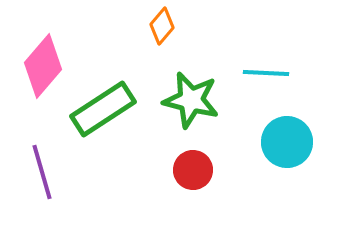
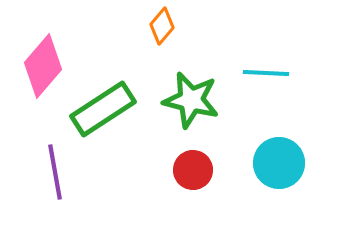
cyan circle: moved 8 px left, 21 px down
purple line: moved 13 px right; rotated 6 degrees clockwise
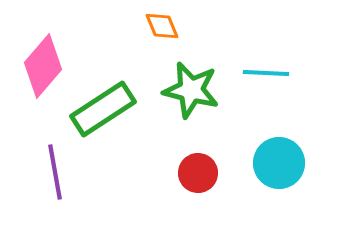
orange diamond: rotated 63 degrees counterclockwise
green star: moved 10 px up
red circle: moved 5 px right, 3 px down
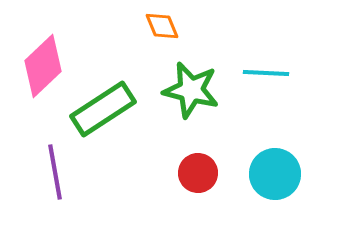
pink diamond: rotated 6 degrees clockwise
cyan circle: moved 4 px left, 11 px down
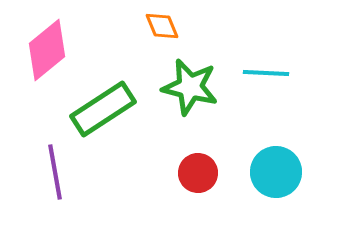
pink diamond: moved 4 px right, 16 px up; rotated 4 degrees clockwise
green star: moved 1 px left, 3 px up
cyan circle: moved 1 px right, 2 px up
